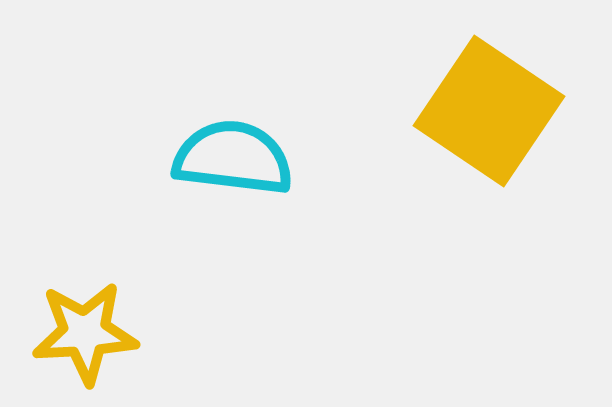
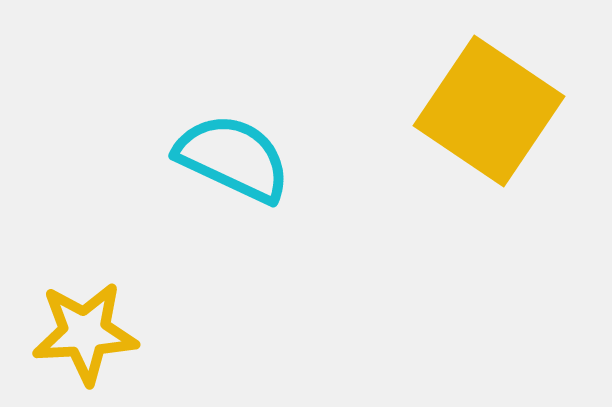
cyan semicircle: rotated 18 degrees clockwise
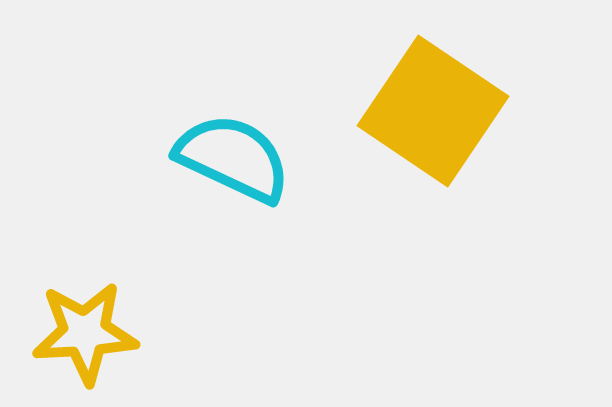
yellow square: moved 56 px left
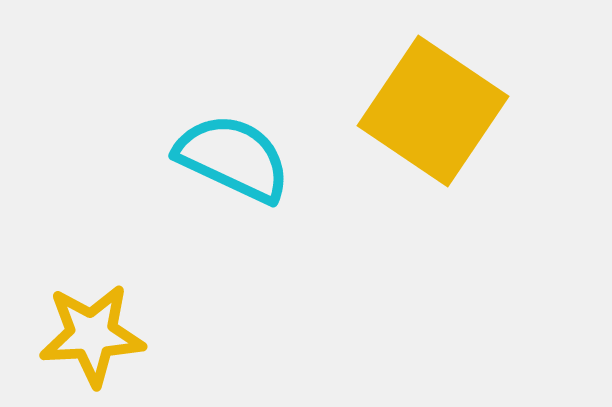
yellow star: moved 7 px right, 2 px down
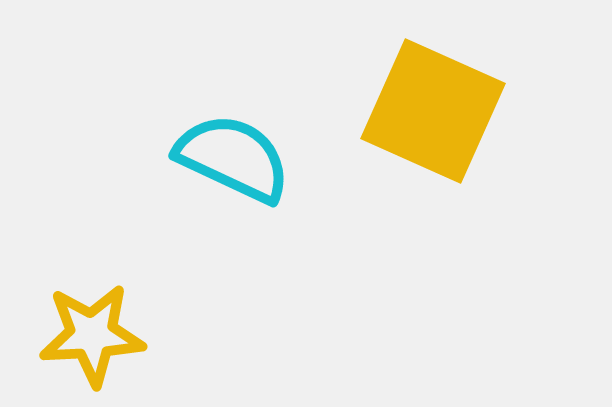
yellow square: rotated 10 degrees counterclockwise
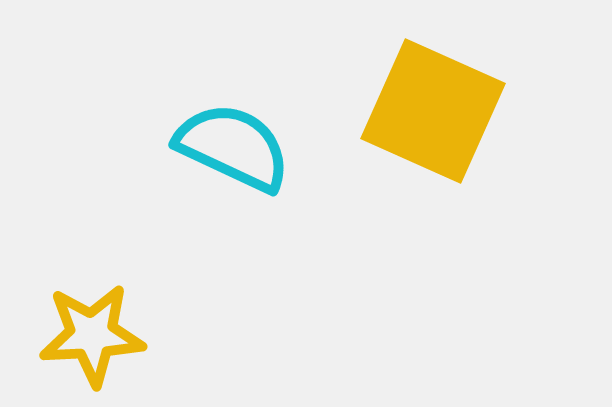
cyan semicircle: moved 11 px up
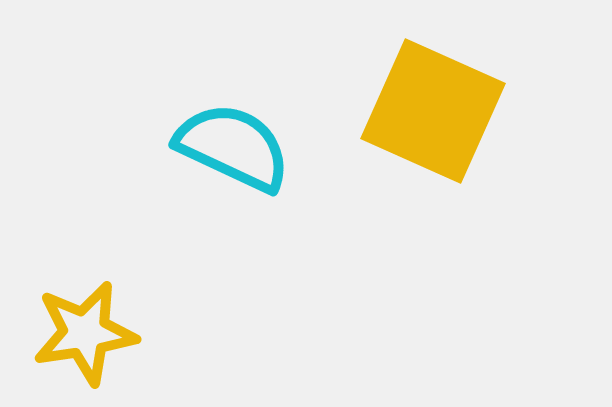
yellow star: moved 7 px left, 2 px up; rotated 6 degrees counterclockwise
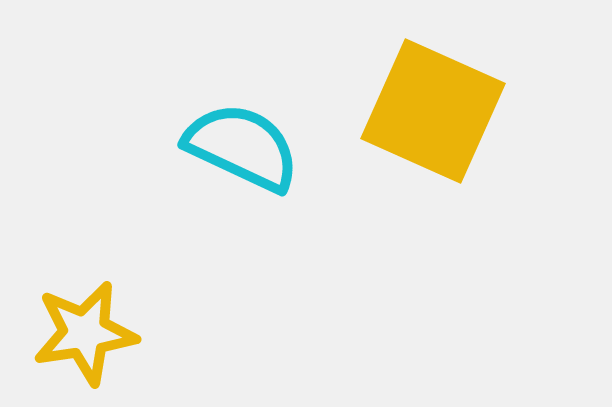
cyan semicircle: moved 9 px right
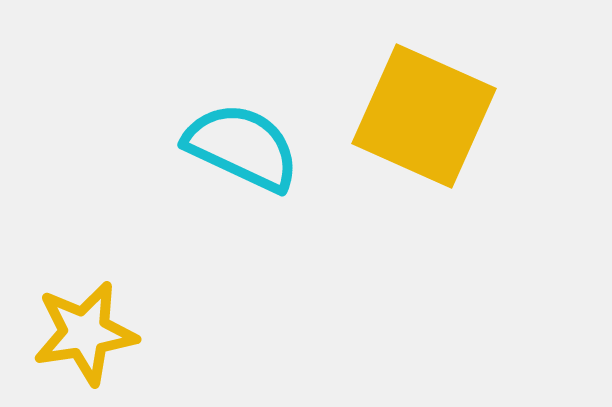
yellow square: moved 9 px left, 5 px down
